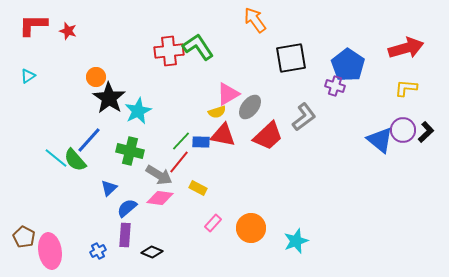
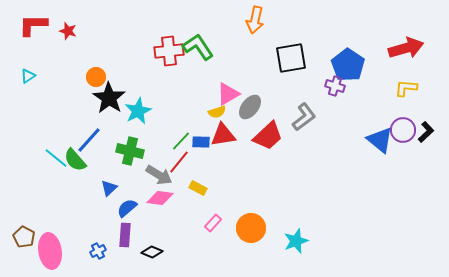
orange arrow at (255, 20): rotated 132 degrees counterclockwise
red triangle at (223, 135): rotated 20 degrees counterclockwise
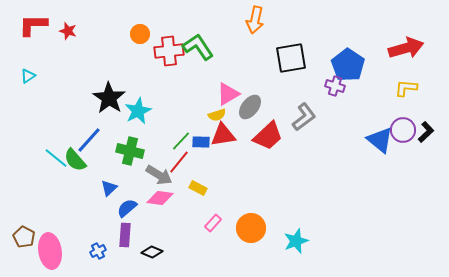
orange circle at (96, 77): moved 44 px right, 43 px up
yellow semicircle at (217, 112): moved 3 px down
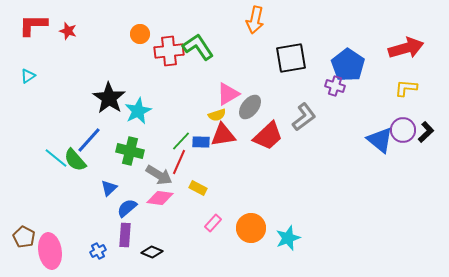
red line at (179, 162): rotated 15 degrees counterclockwise
cyan star at (296, 241): moved 8 px left, 3 px up
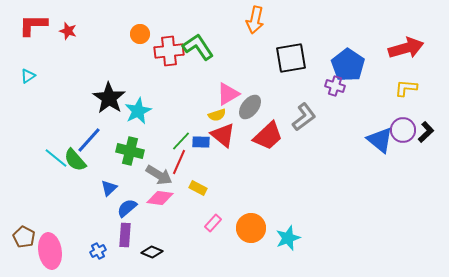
red triangle at (223, 135): rotated 48 degrees clockwise
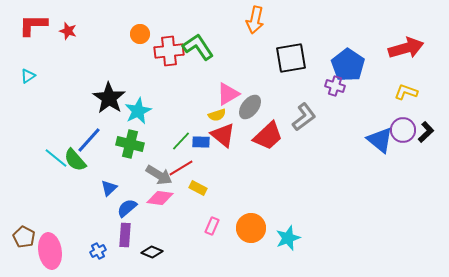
yellow L-shape at (406, 88): moved 4 px down; rotated 15 degrees clockwise
green cross at (130, 151): moved 7 px up
red line at (179, 162): moved 2 px right, 6 px down; rotated 35 degrees clockwise
pink rectangle at (213, 223): moved 1 px left, 3 px down; rotated 18 degrees counterclockwise
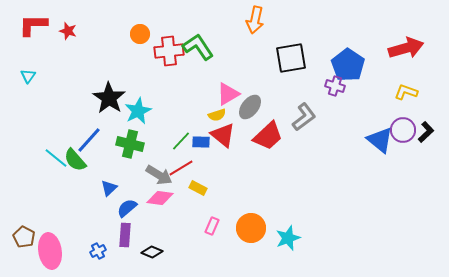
cyan triangle at (28, 76): rotated 21 degrees counterclockwise
